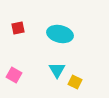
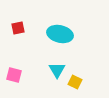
pink square: rotated 14 degrees counterclockwise
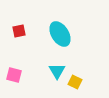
red square: moved 1 px right, 3 px down
cyan ellipse: rotated 45 degrees clockwise
cyan triangle: moved 1 px down
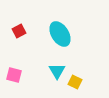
red square: rotated 16 degrees counterclockwise
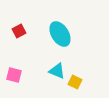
cyan triangle: rotated 36 degrees counterclockwise
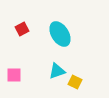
red square: moved 3 px right, 2 px up
cyan triangle: rotated 42 degrees counterclockwise
pink square: rotated 14 degrees counterclockwise
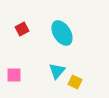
cyan ellipse: moved 2 px right, 1 px up
cyan triangle: rotated 30 degrees counterclockwise
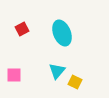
cyan ellipse: rotated 10 degrees clockwise
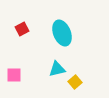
cyan triangle: moved 2 px up; rotated 36 degrees clockwise
yellow square: rotated 24 degrees clockwise
